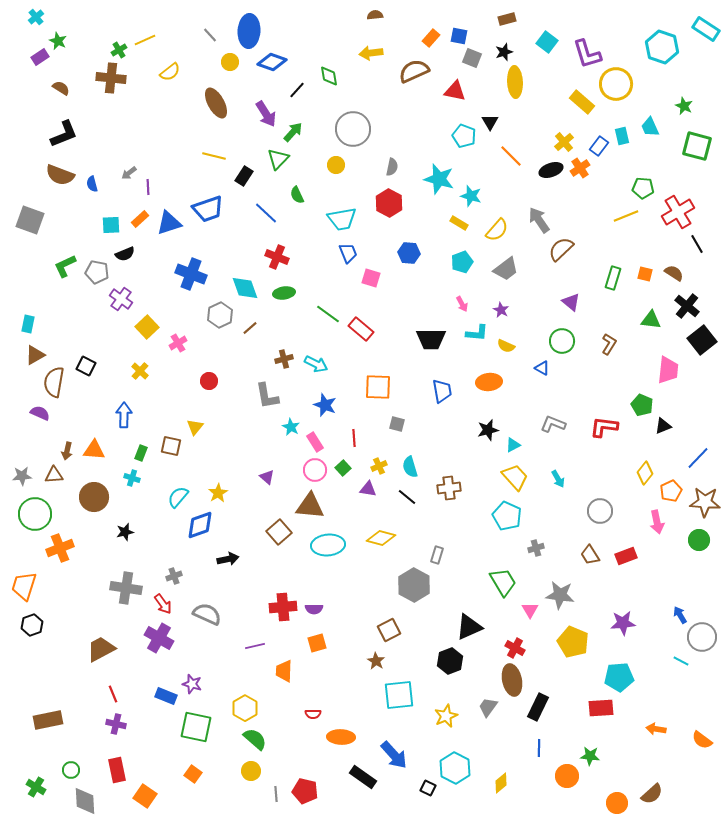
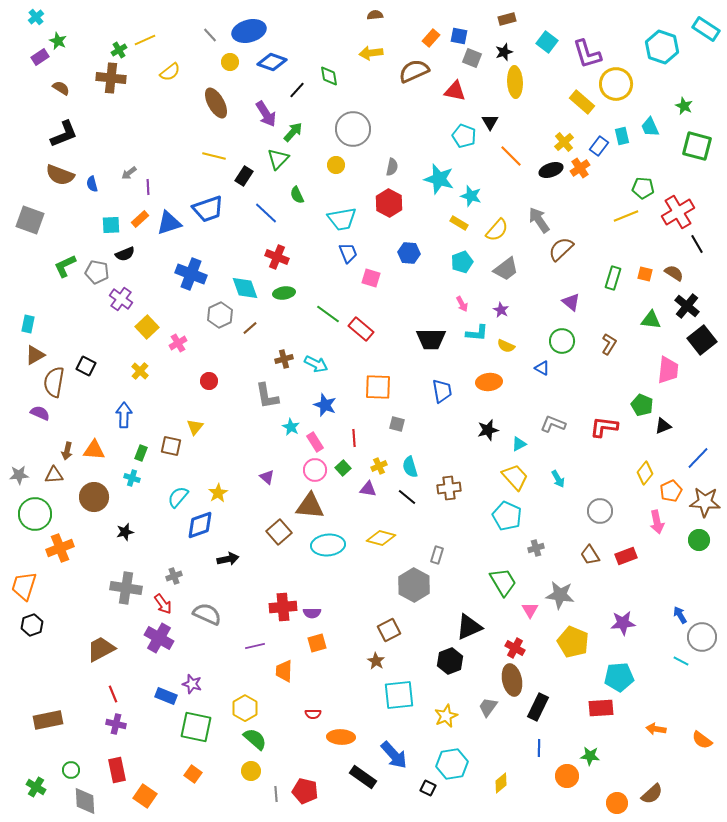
blue ellipse at (249, 31): rotated 72 degrees clockwise
cyan triangle at (513, 445): moved 6 px right, 1 px up
gray star at (22, 476): moved 3 px left, 1 px up
purple semicircle at (314, 609): moved 2 px left, 4 px down
cyan hexagon at (455, 768): moved 3 px left, 4 px up; rotated 24 degrees clockwise
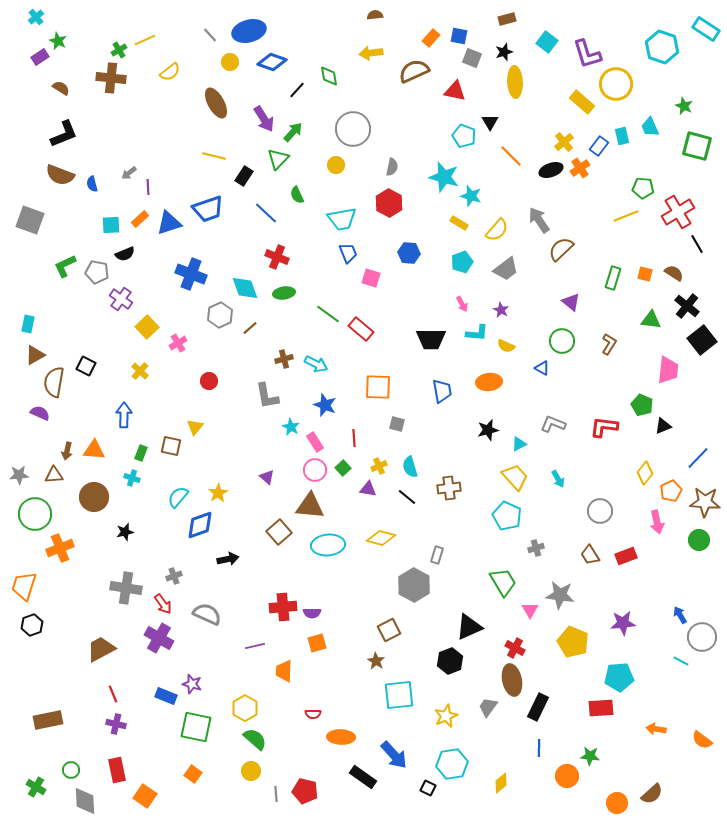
purple arrow at (266, 114): moved 2 px left, 5 px down
cyan star at (439, 179): moved 5 px right, 2 px up
